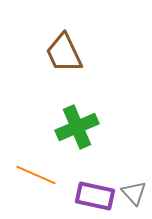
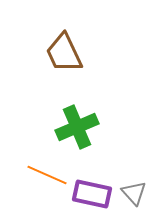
orange line: moved 11 px right
purple rectangle: moved 3 px left, 2 px up
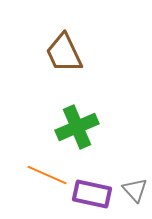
gray triangle: moved 1 px right, 3 px up
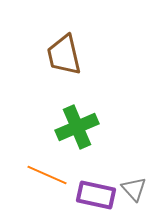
brown trapezoid: moved 2 px down; rotated 12 degrees clockwise
gray triangle: moved 1 px left, 1 px up
purple rectangle: moved 4 px right, 1 px down
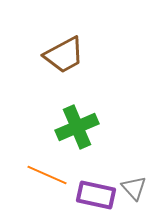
brown trapezoid: rotated 105 degrees counterclockwise
gray triangle: moved 1 px up
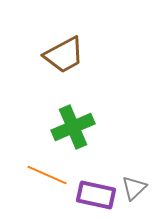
green cross: moved 4 px left
gray triangle: rotated 28 degrees clockwise
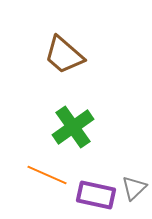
brown trapezoid: rotated 69 degrees clockwise
green cross: rotated 12 degrees counterclockwise
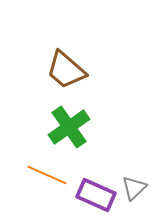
brown trapezoid: moved 2 px right, 15 px down
green cross: moved 4 px left
purple rectangle: rotated 12 degrees clockwise
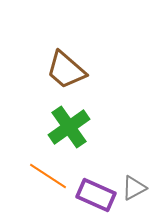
orange line: moved 1 px right, 1 px down; rotated 9 degrees clockwise
gray triangle: rotated 16 degrees clockwise
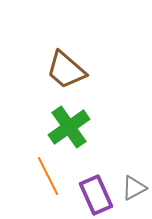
orange line: rotated 30 degrees clockwise
purple rectangle: rotated 42 degrees clockwise
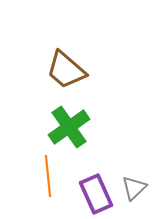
orange line: rotated 21 degrees clockwise
gray triangle: rotated 16 degrees counterclockwise
purple rectangle: moved 1 px up
